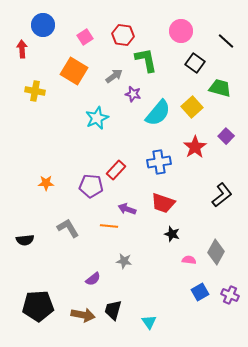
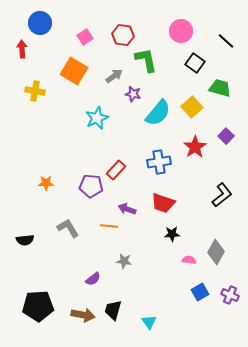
blue circle: moved 3 px left, 2 px up
black star: rotated 21 degrees counterclockwise
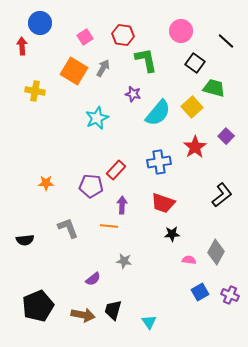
red arrow: moved 3 px up
gray arrow: moved 11 px left, 8 px up; rotated 24 degrees counterclockwise
green trapezoid: moved 6 px left
purple arrow: moved 5 px left, 4 px up; rotated 72 degrees clockwise
gray L-shape: rotated 10 degrees clockwise
black pentagon: rotated 20 degrees counterclockwise
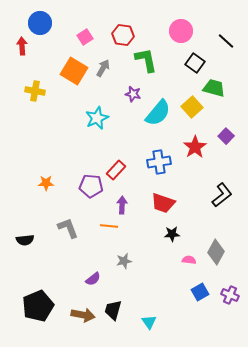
gray star: rotated 21 degrees counterclockwise
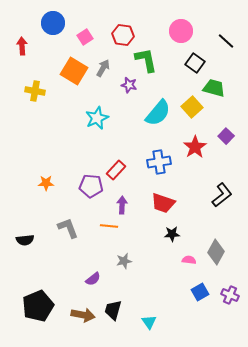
blue circle: moved 13 px right
purple star: moved 4 px left, 9 px up
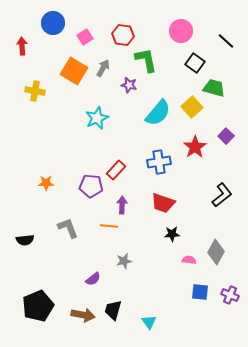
blue square: rotated 36 degrees clockwise
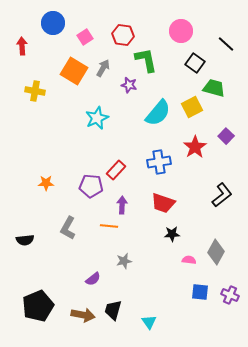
black line: moved 3 px down
yellow square: rotated 15 degrees clockwise
gray L-shape: rotated 130 degrees counterclockwise
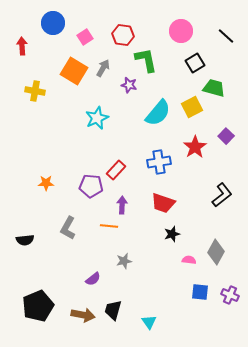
black line: moved 8 px up
black square: rotated 24 degrees clockwise
black star: rotated 14 degrees counterclockwise
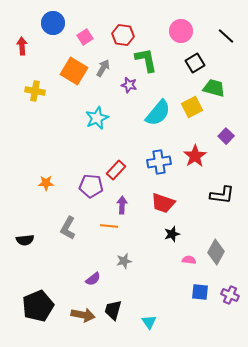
red star: moved 9 px down
black L-shape: rotated 45 degrees clockwise
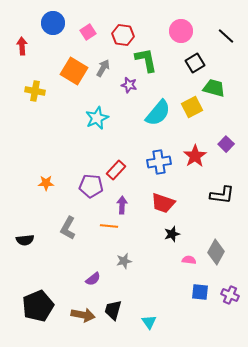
pink square: moved 3 px right, 5 px up
purple square: moved 8 px down
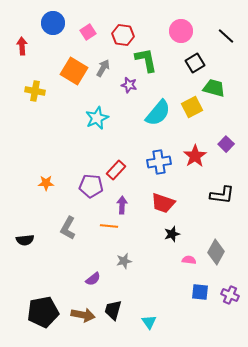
black pentagon: moved 5 px right, 6 px down; rotated 12 degrees clockwise
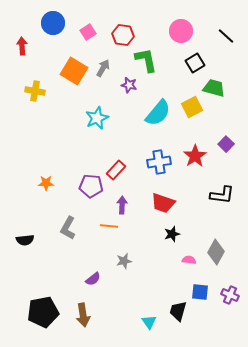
black trapezoid: moved 65 px right, 1 px down
brown arrow: rotated 70 degrees clockwise
